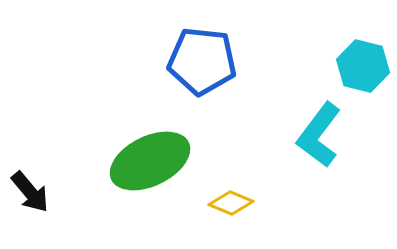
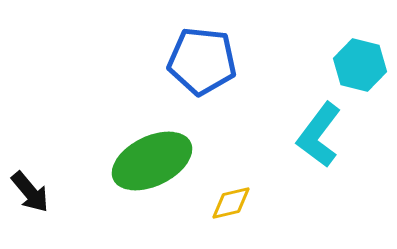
cyan hexagon: moved 3 px left, 1 px up
green ellipse: moved 2 px right
yellow diamond: rotated 36 degrees counterclockwise
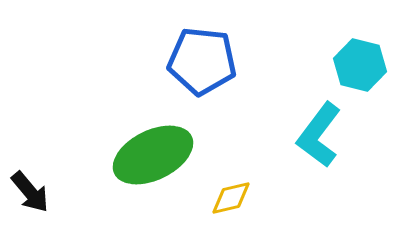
green ellipse: moved 1 px right, 6 px up
yellow diamond: moved 5 px up
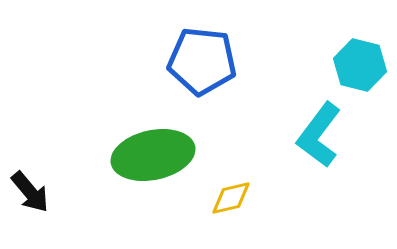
green ellipse: rotated 14 degrees clockwise
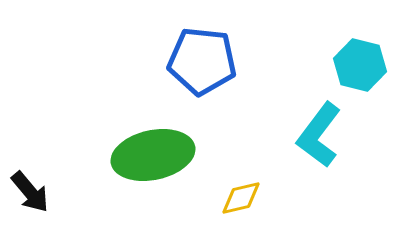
yellow diamond: moved 10 px right
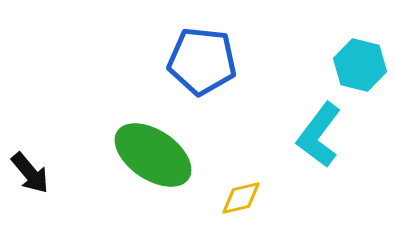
green ellipse: rotated 46 degrees clockwise
black arrow: moved 19 px up
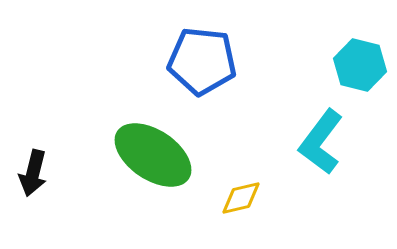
cyan L-shape: moved 2 px right, 7 px down
black arrow: moved 3 px right; rotated 54 degrees clockwise
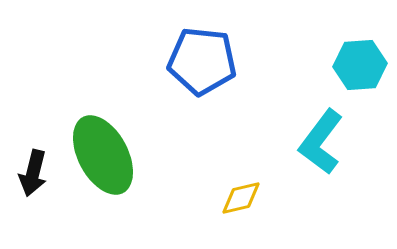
cyan hexagon: rotated 18 degrees counterclockwise
green ellipse: moved 50 px left; rotated 28 degrees clockwise
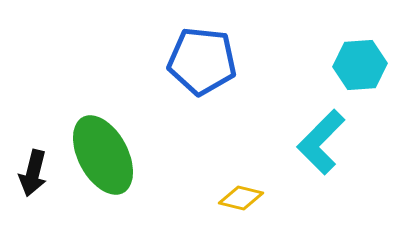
cyan L-shape: rotated 8 degrees clockwise
yellow diamond: rotated 27 degrees clockwise
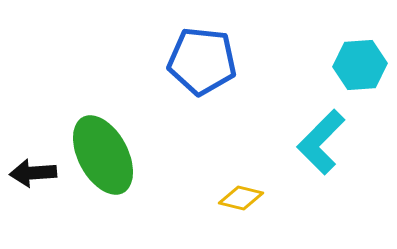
black arrow: rotated 72 degrees clockwise
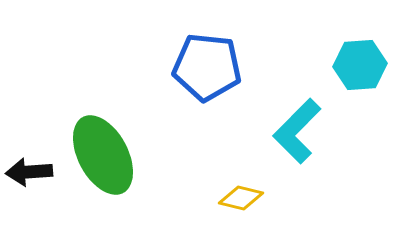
blue pentagon: moved 5 px right, 6 px down
cyan L-shape: moved 24 px left, 11 px up
black arrow: moved 4 px left, 1 px up
